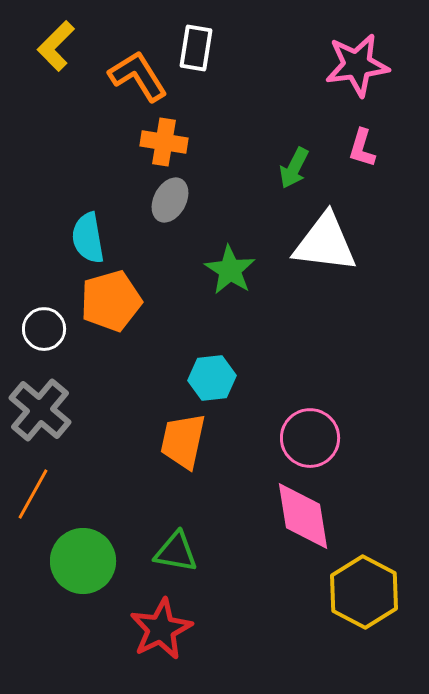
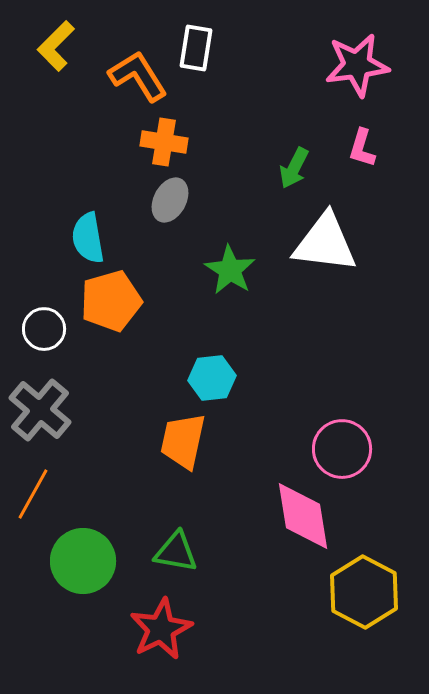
pink circle: moved 32 px right, 11 px down
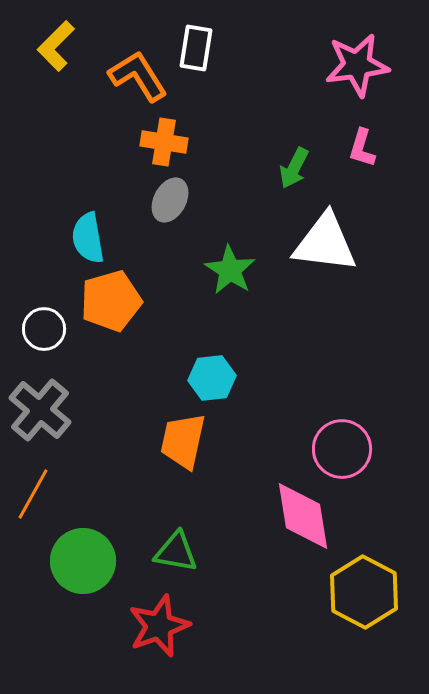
red star: moved 2 px left, 3 px up; rotated 6 degrees clockwise
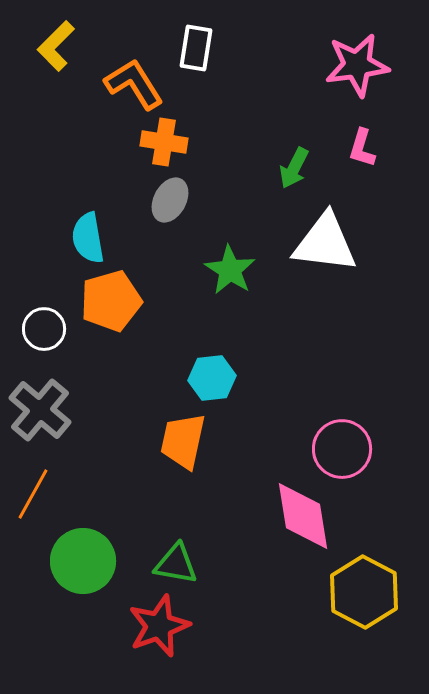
orange L-shape: moved 4 px left, 8 px down
green triangle: moved 12 px down
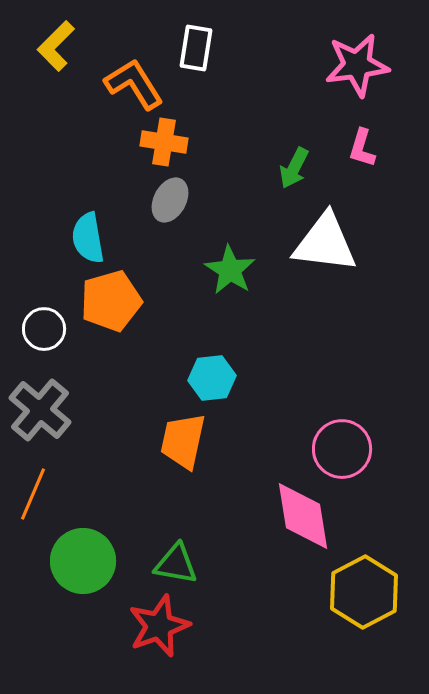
orange line: rotated 6 degrees counterclockwise
yellow hexagon: rotated 4 degrees clockwise
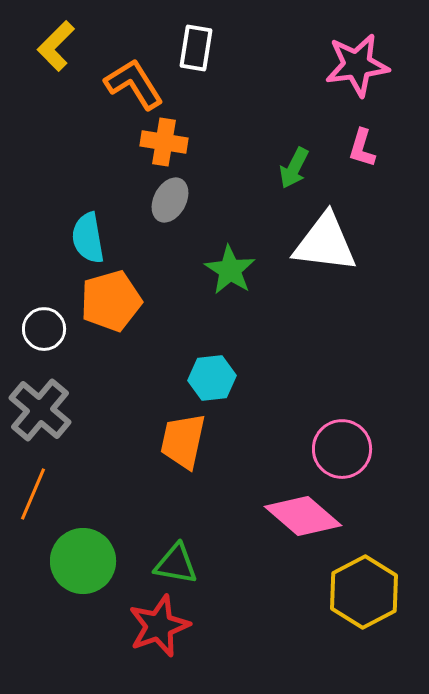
pink diamond: rotated 40 degrees counterclockwise
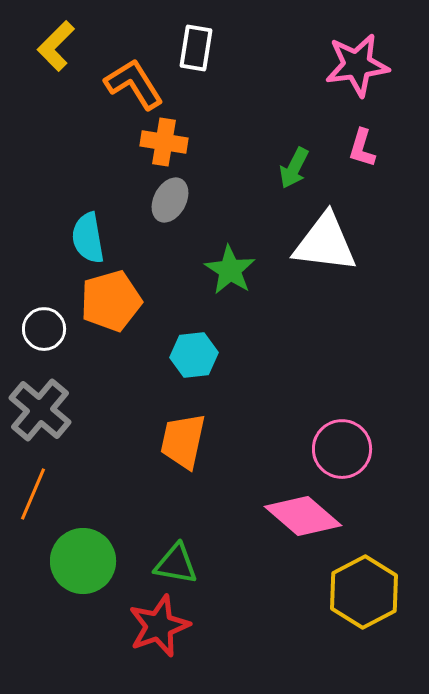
cyan hexagon: moved 18 px left, 23 px up
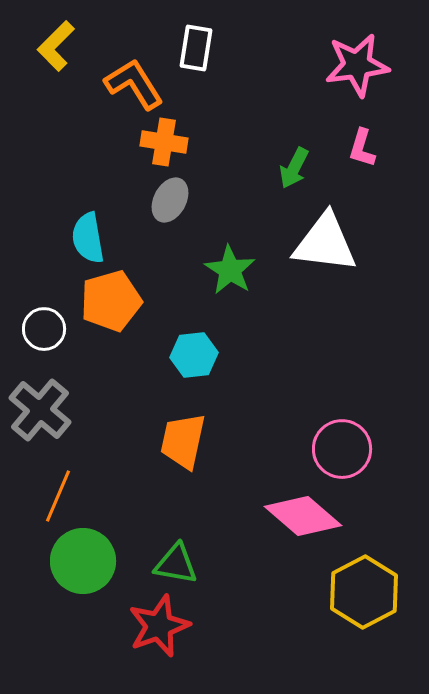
orange line: moved 25 px right, 2 px down
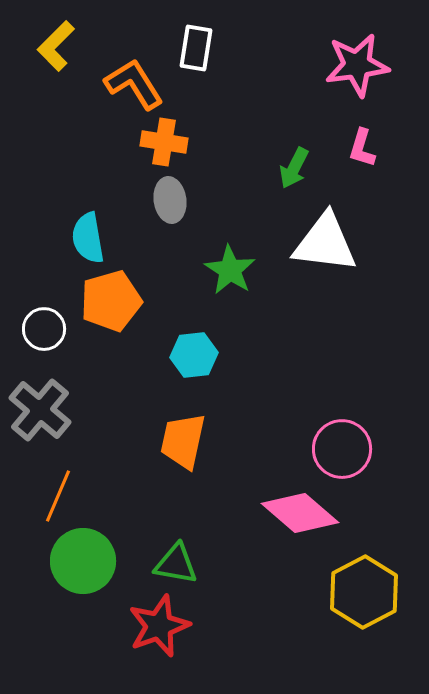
gray ellipse: rotated 36 degrees counterclockwise
pink diamond: moved 3 px left, 3 px up
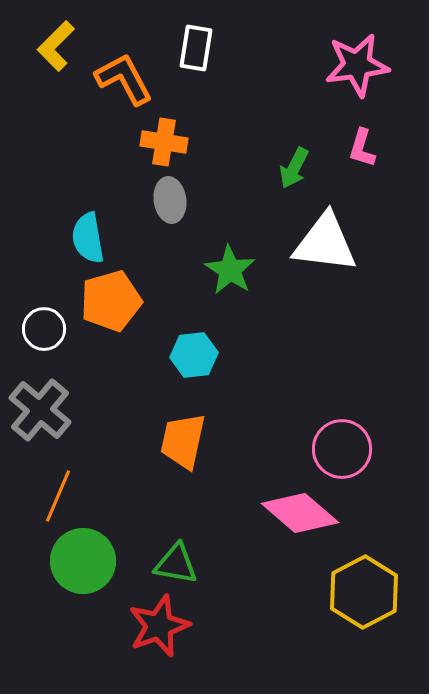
orange L-shape: moved 10 px left, 5 px up; rotated 4 degrees clockwise
